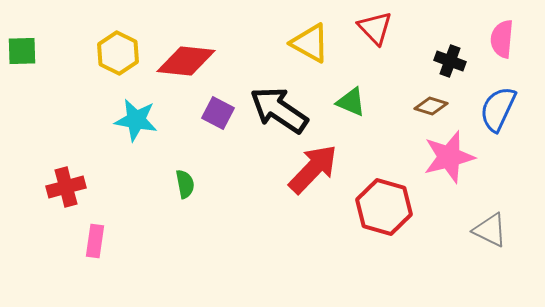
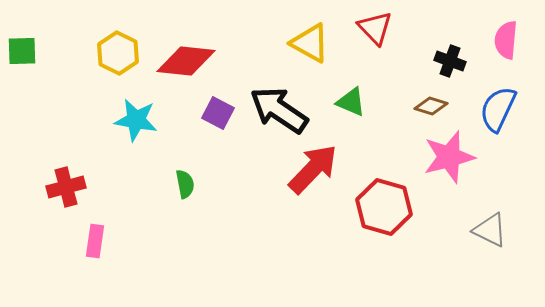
pink semicircle: moved 4 px right, 1 px down
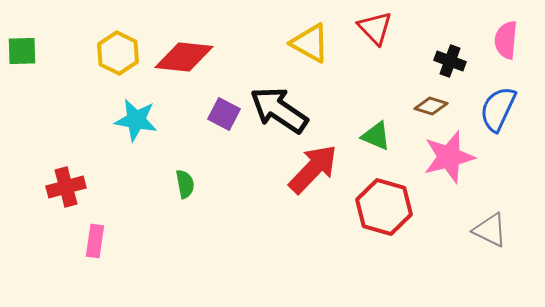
red diamond: moved 2 px left, 4 px up
green triangle: moved 25 px right, 34 px down
purple square: moved 6 px right, 1 px down
